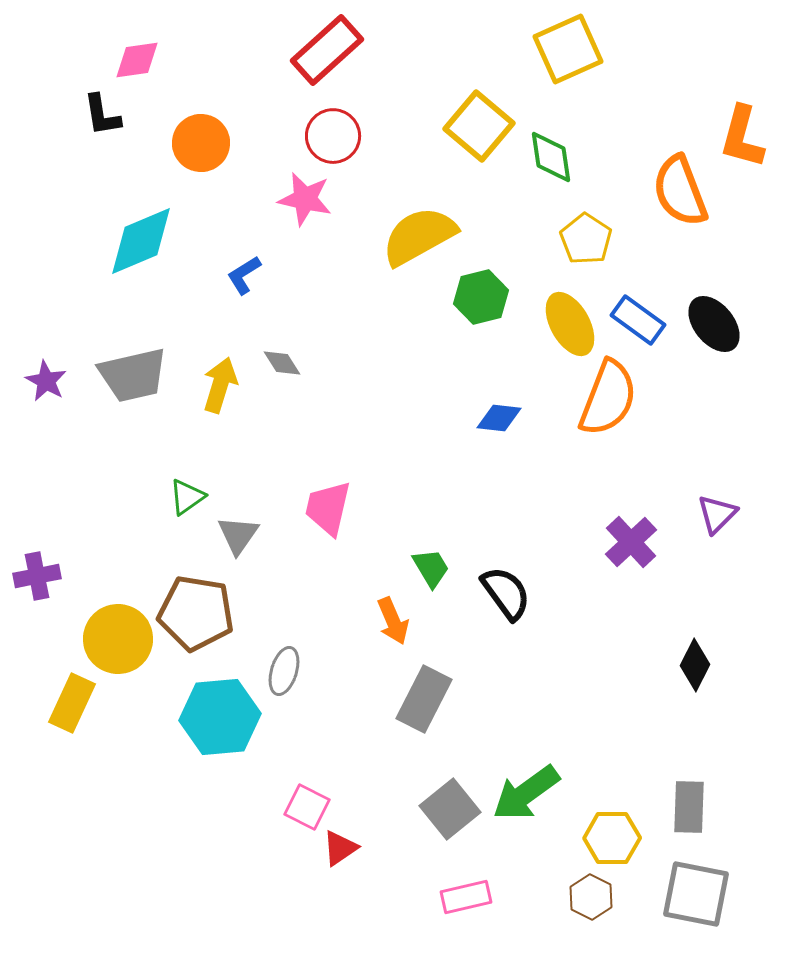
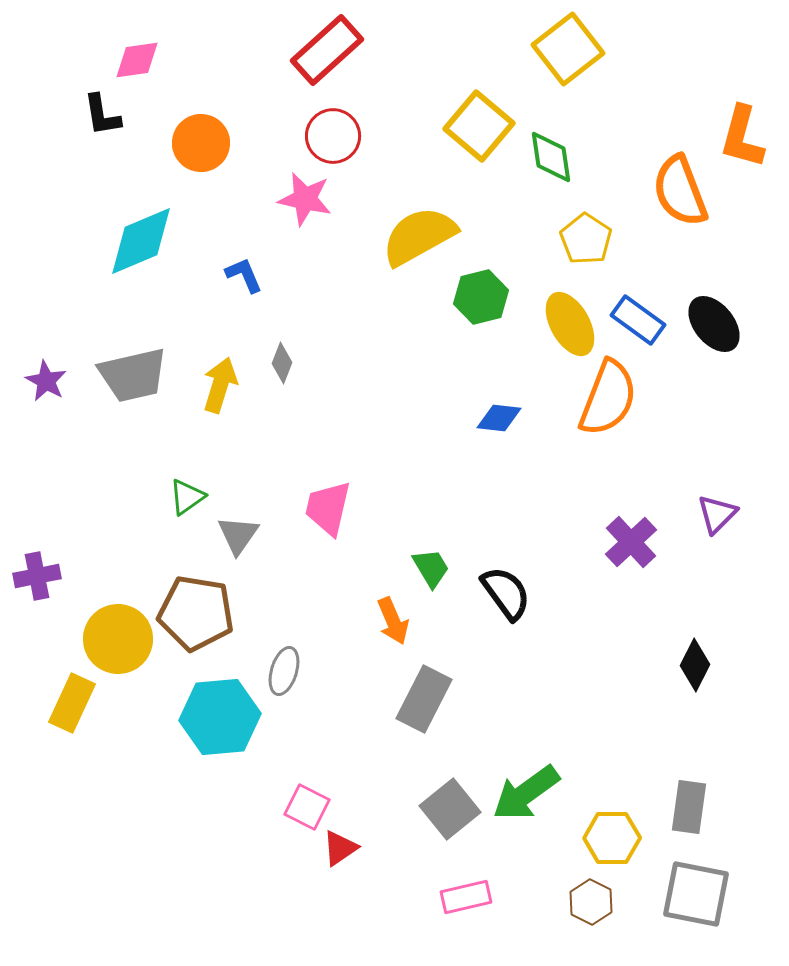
yellow square at (568, 49): rotated 14 degrees counterclockwise
blue L-shape at (244, 275): rotated 99 degrees clockwise
gray diamond at (282, 363): rotated 54 degrees clockwise
gray rectangle at (689, 807): rotated 6 degrees clockwise
brown hexagon at (591, 897): moved 5 px down
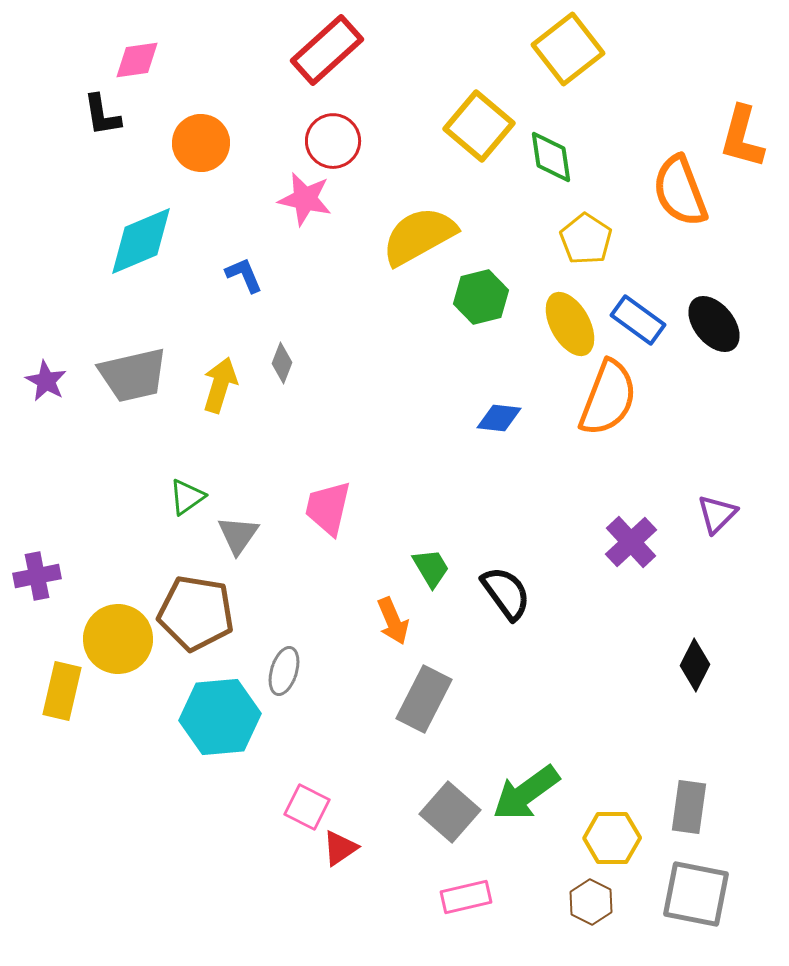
red circle at (333, 136): moved 5 px down
yellow rectangle at (72, 703): moved 10 px left, 12 px up; rotated 12 degrees counterclockwise
gray square at (450, 809): moved 3 px down; rotated 10 degrees counterclockwise
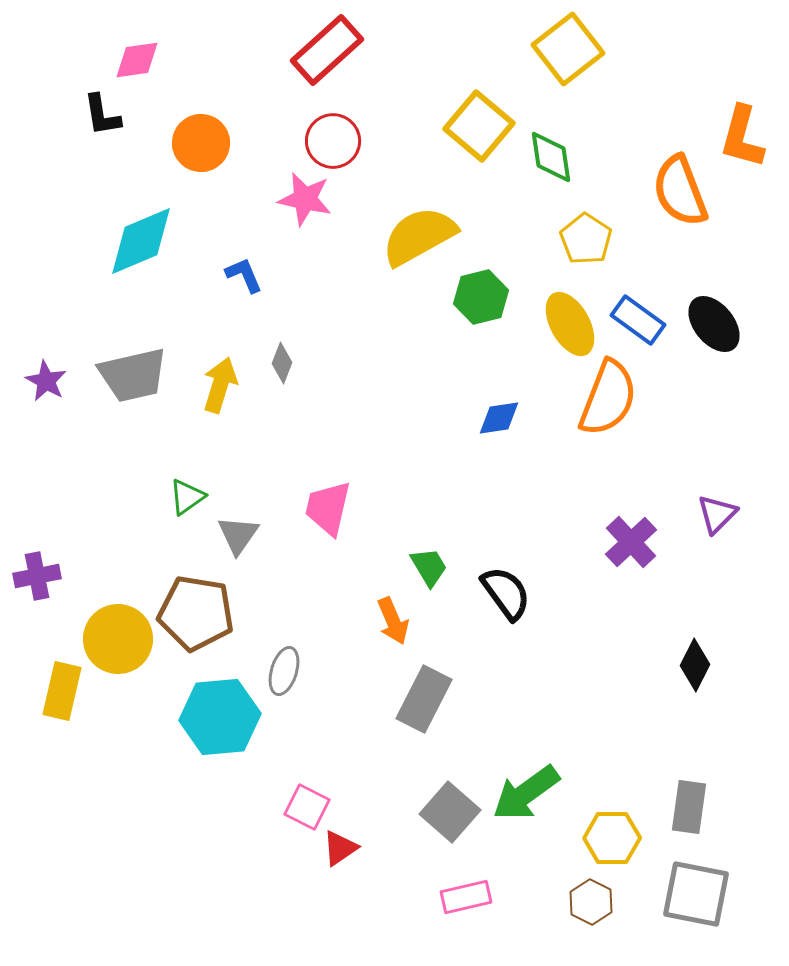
blue diamond at (499, 418): rotated 15 degrees counterclockwise
green trapezoid at (431, 568): moved 2 px left, 1 px up
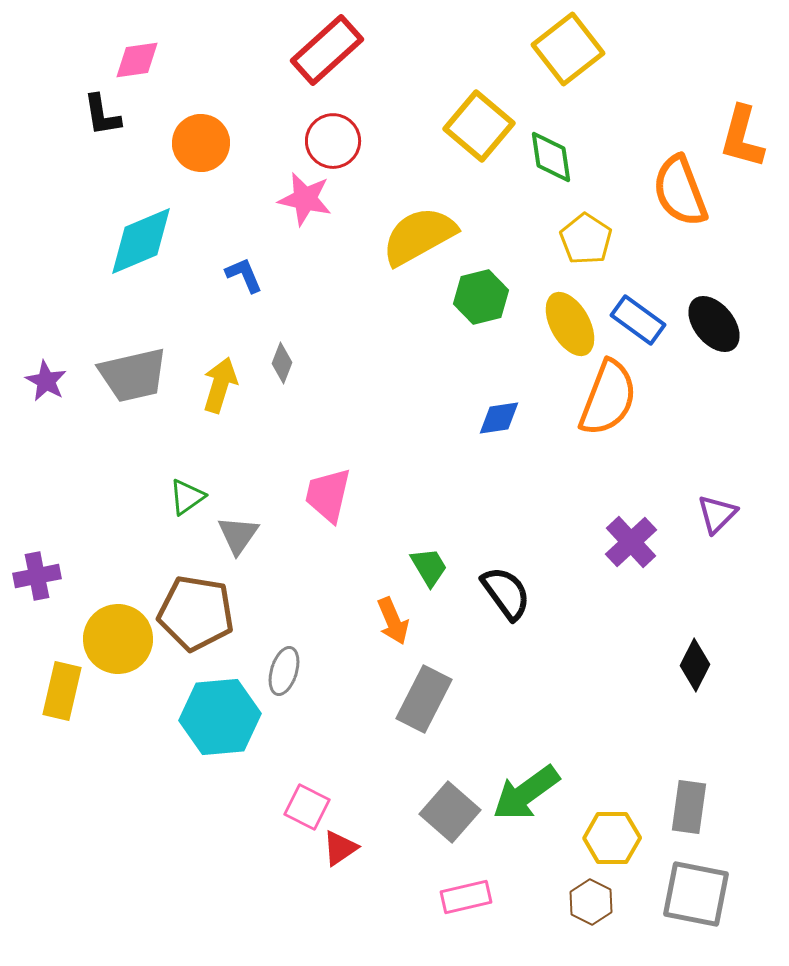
pink trapezoid at (328, 508): moved 13 px up
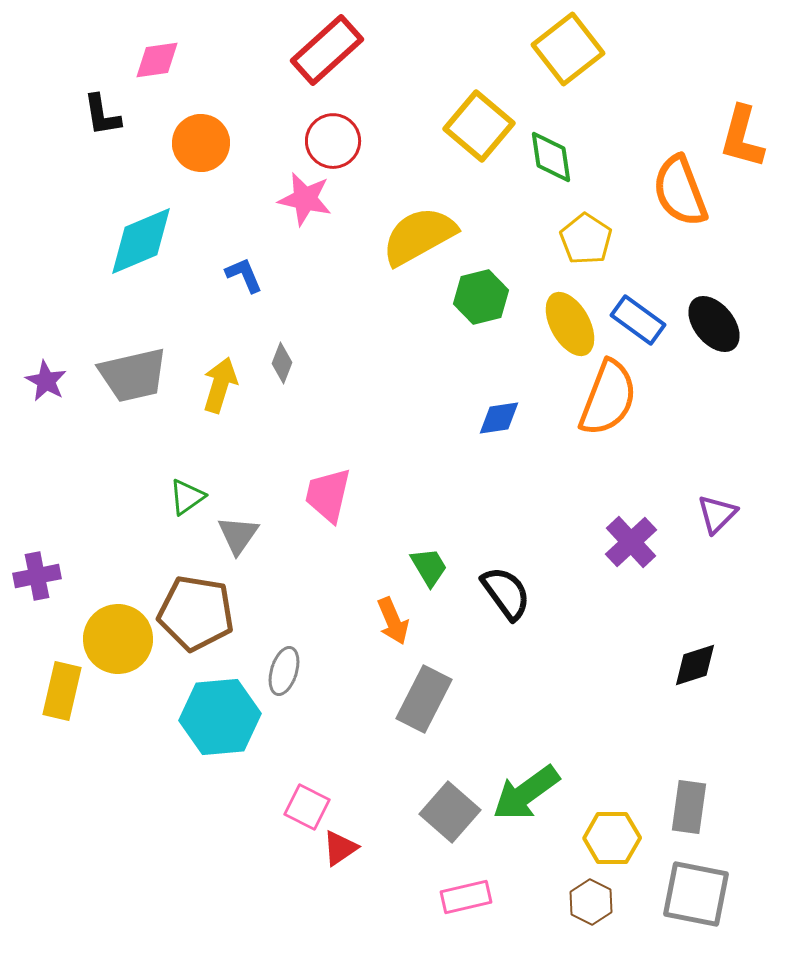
pink diamond at (137, 60): moved 20 px right
black diamond at (695, 665): rotated 45 degrees clockwise
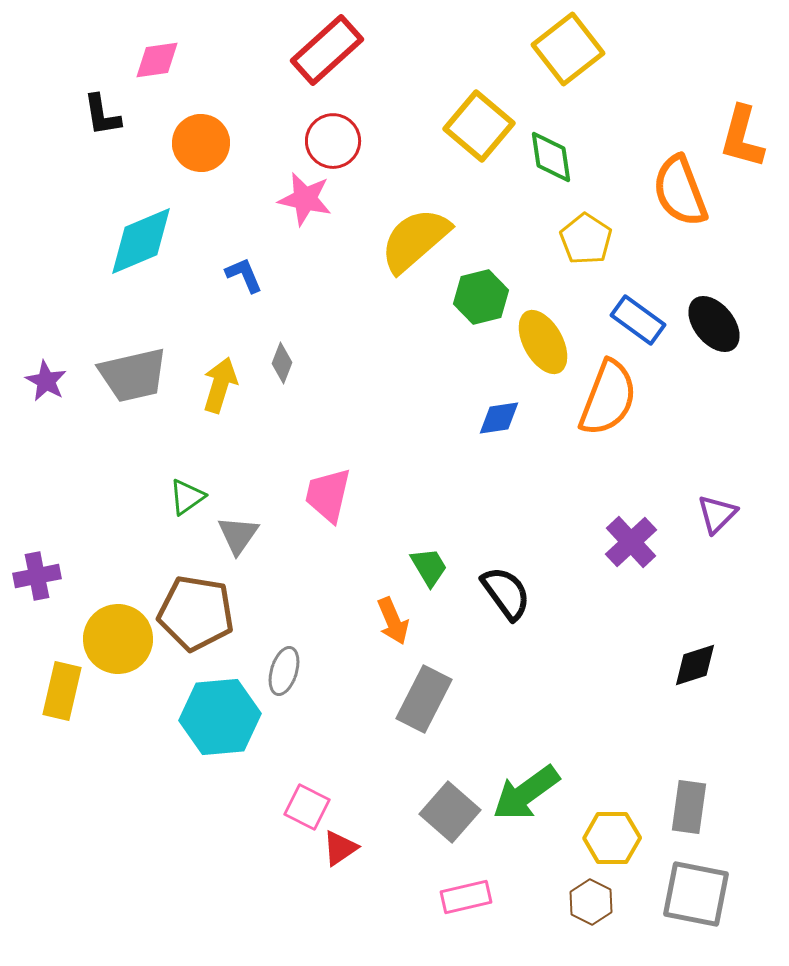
yellow semicircle at (419, 236): moved 4 px left, 4 px down; rotated 12 degrees counterclockwise
yellow ellipse at (570, 324): moved 27 px left, 18 px down
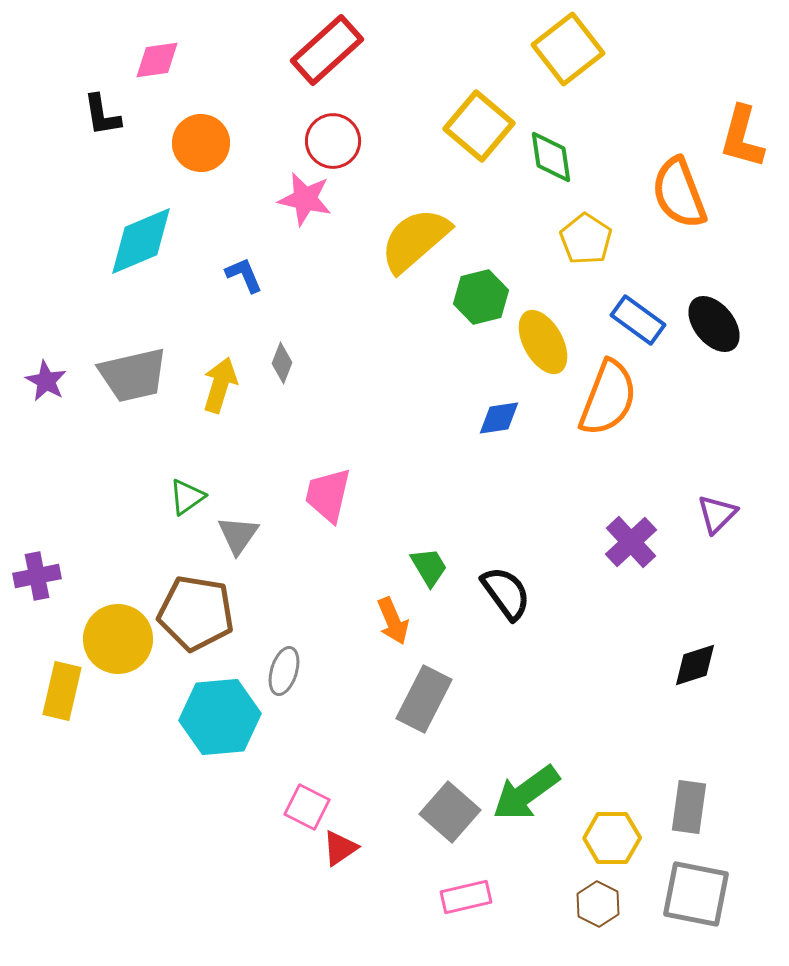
orange semicircle at (680, 191): moved 1 px left, 2 px down
brown hexagon at (591, 902): moved 7 px right, 2 px down
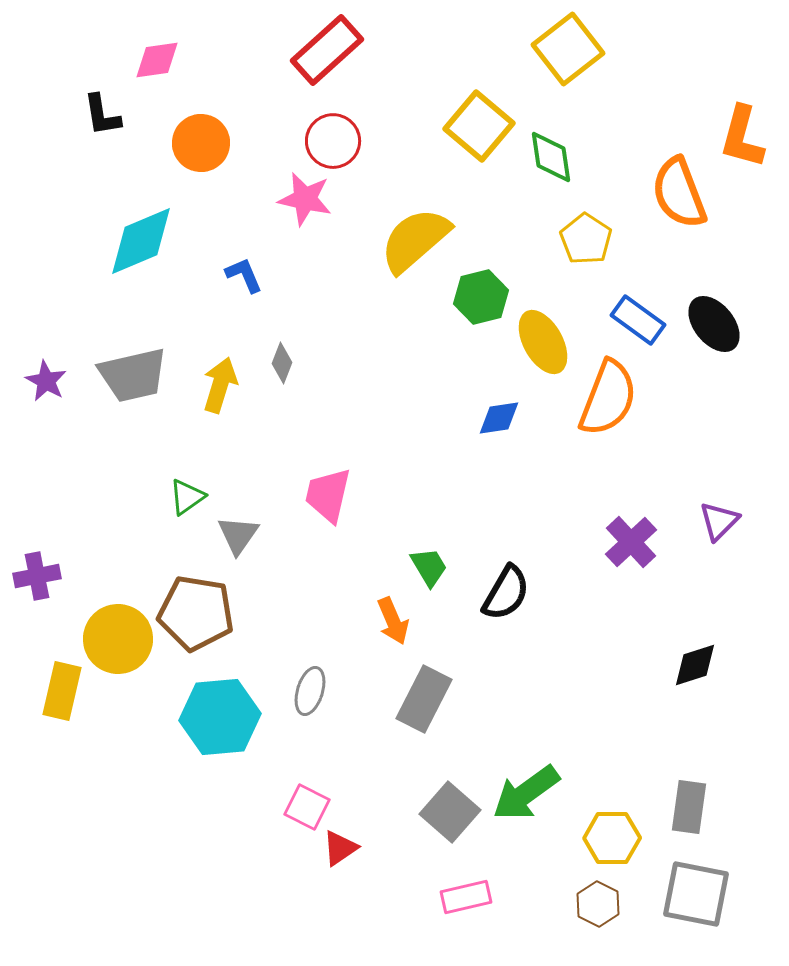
purple triangle at (717, 514): moved 2 px right, 7 px down
black semicircle at (506, 593): rotated 66 degrees clockwise
gray ellipse at (284, 671): moved 26 px right, 20 px down
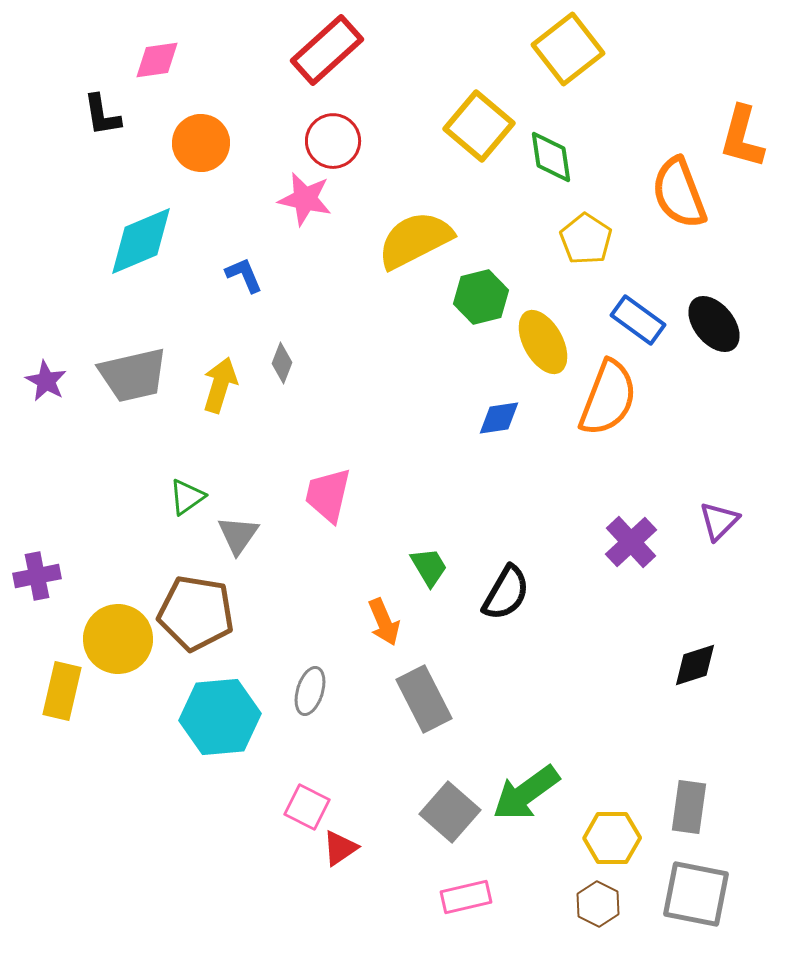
yellow semicircle at (415, 240): rotated 14 degrees clockwise
orange arrow at (393, 621): moved 9 px left, 1 px down
gray rectangle at (424, 699): rotated 54 degrees counterclockwise
